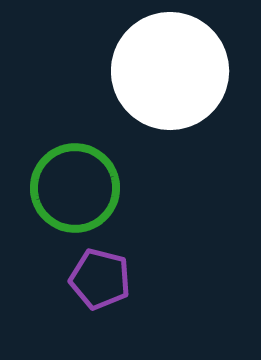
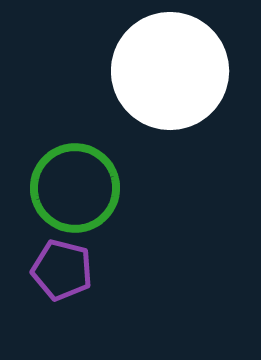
purple pentagon: moved 38 px left, 9 px up
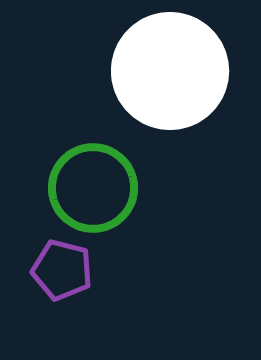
green circle: moved 18 px right
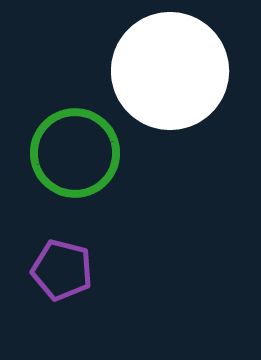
green circle: moved 18 px left, 35 px up
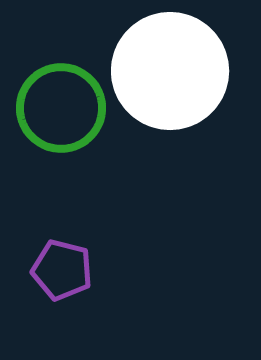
green circle: moved 14 px left, 45 px up
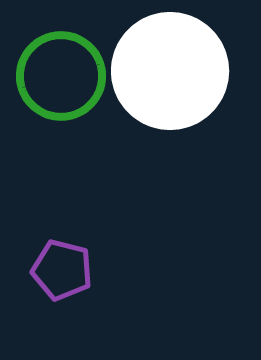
green circle: moved 32 px up
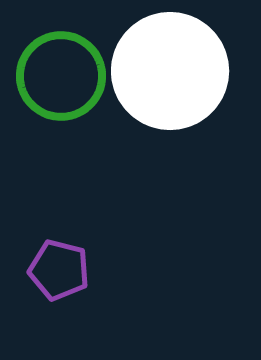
purple pentagon: moved 3 px left
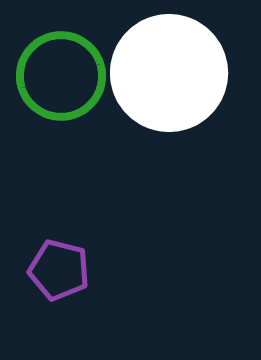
white circle: moved 1 px left, 2 px down
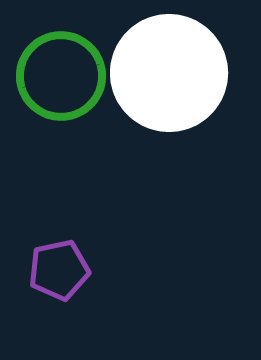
purple pentagon: rotated 26 degrees counterclockwise
